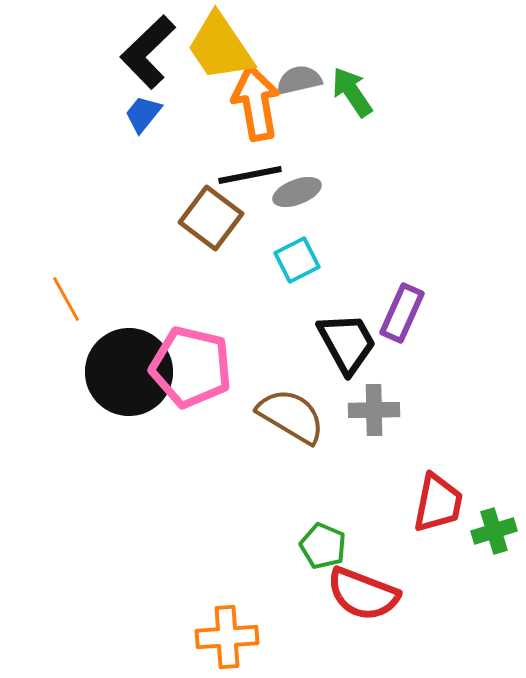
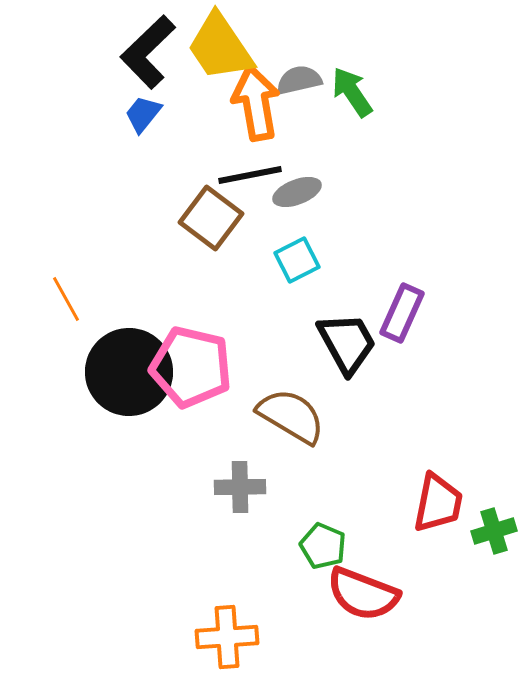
gray cross: moved 134 px left, 77 px down
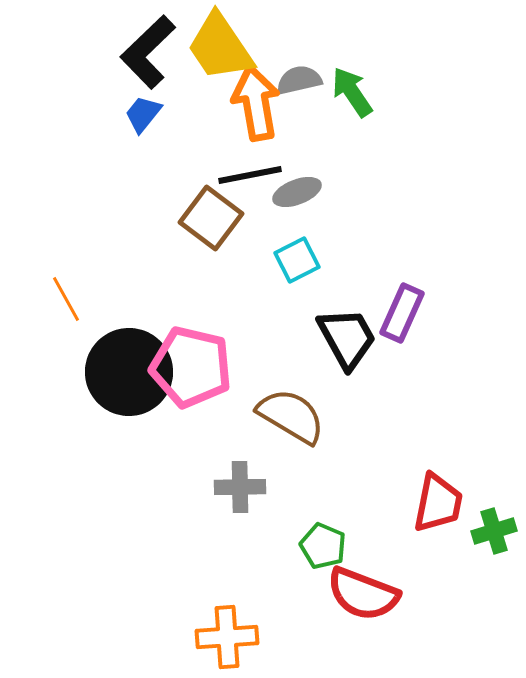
black trapezoid: moved 5 px up
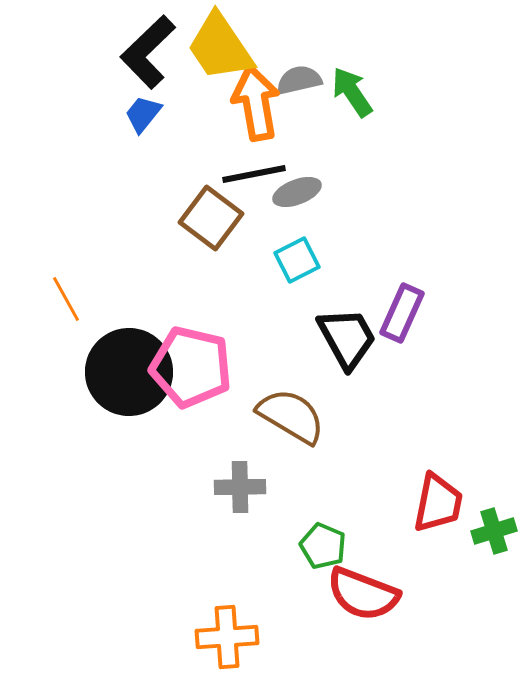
black line: moved 4 px right, 1 px up
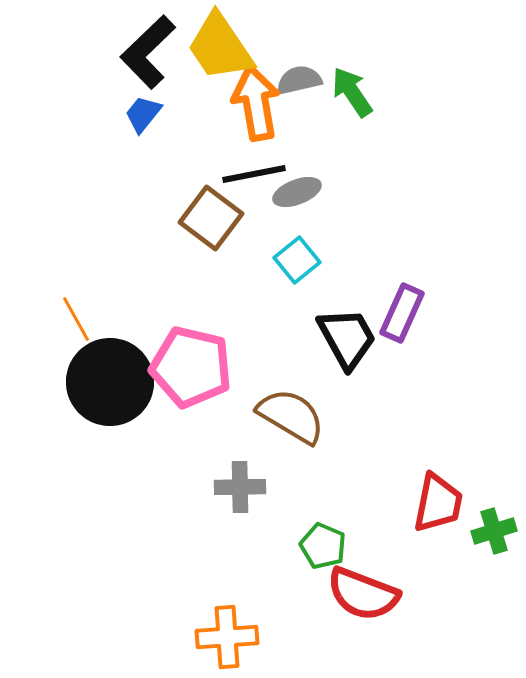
cyan square: rotated 12 degrees counterclockwise
orange line: moved 10 px right, 20 px down
black circle: moved 19 px left, 10 px down
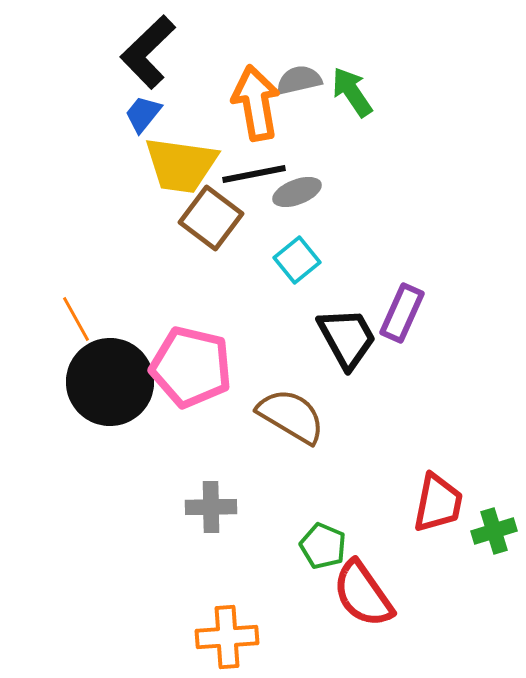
yellow trapezoid: moved 39 px left, 118 px down; rotated 48 degrees counterclockwise
gray cross: moved 29 px left, 20 px down
red semicircle: rotated 34 degrees clockwise
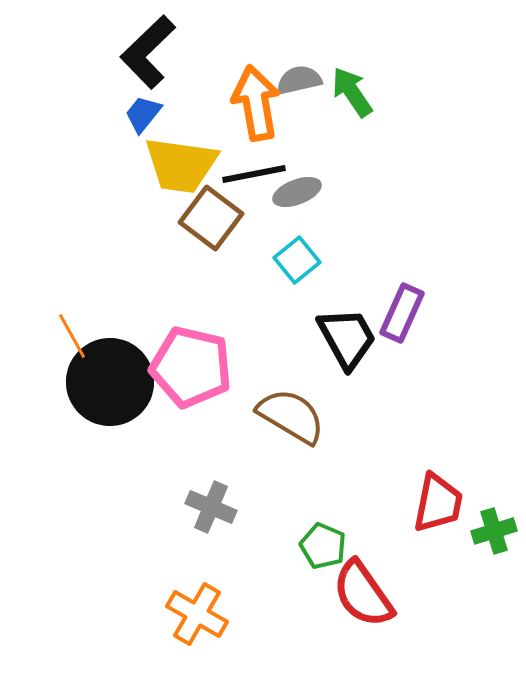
orange line: moved 4 px left, 17 px down
gray cross: rotated 24 degrees clockwise
orange cross: moved 30 px left, 23 px up; rotated 34 degrees clockwise
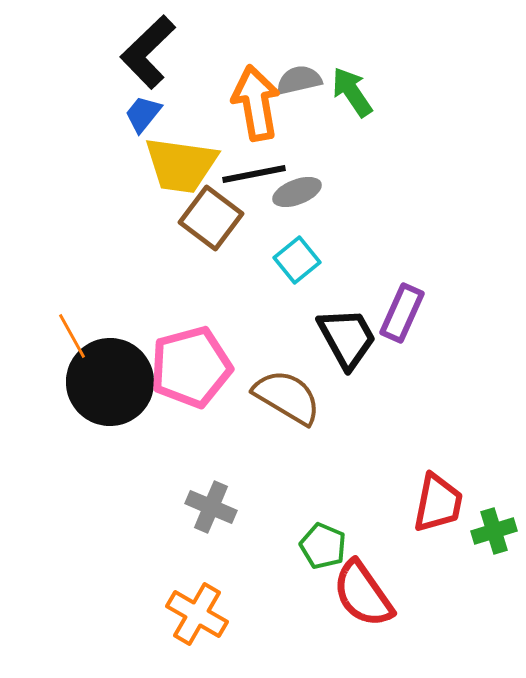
pink pentagon: rotated 28 degrees counterclockwise
brown semicircle: moved 4 px left, 19 px up
